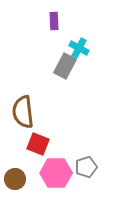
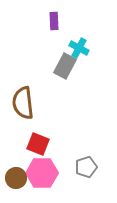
brown semicircle: moved 9 px up
pink hexagon: moved 14 px left
brown circle: moved 1 px right, 1 px up
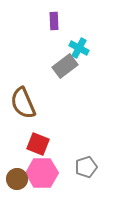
gray rectangle: rotated 25 degrees clockwise
brown semicircle: rotated 16 degrees counterclockwise
brown circle: moved 1 px right, 1 px down
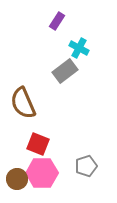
purple rectangle: moved 3 px right; rotated 36 degrees clockwise
gray rectangle: moved 5 px down
gray pentagon: moved 1 px up
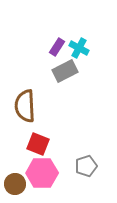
purple rectangle: moved 26 px down
gray rectangle: rotated 10 degrees clockwise
brown semicircle: moved 2 px right, 3 px down; rotated 20 degrees clockwise
brown circle: moved 2 px left, 5 px down
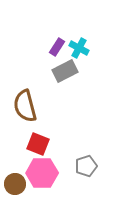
brown semicircle: rotated 12 degrees counterclockwise
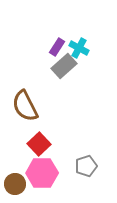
gray rectangle: moved 1 px left, 5 px up; rotated 15 degrees counterclockwise
brown semicircle: rotated 12 degrees counterclockwise
red square: moved 1 px right; rotated 25 degrees clockwise
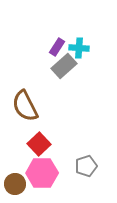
cyan cross: rotated 24 degrees counterclockwise
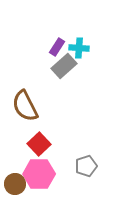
pink hexagon: moved 3 px left, 1 px down
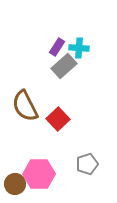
red square: moved 19 px right, 25 px up
gray pentagon: moved 1 px right, 2 px up
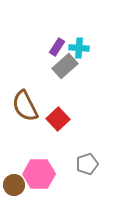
gray rectangle: moved 1 px right
brown circle: moved 1 px left, 1 px down
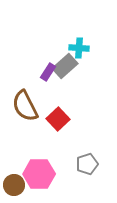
purple rectangle: moved 9 px left, 25 px down
